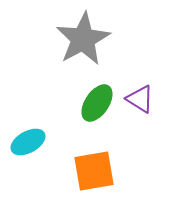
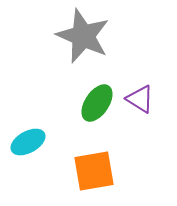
gray star: moved 3 px up; rotated 20 degrees counterclockwise
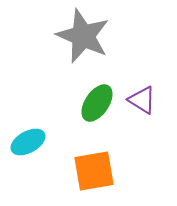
purple triangle: moved 2 px right, 1 px down
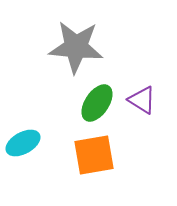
gray star: moved 7 px left, 11 px down; rotated 18 degrees counterclockwise
cyan ellipse: moved 5 px left, 1 px down
orange square: moved 16 px up
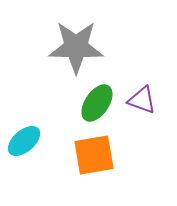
gray star: rotated 4 degrees counterclockwise
purple triangle: rotated 12 degrees counterclockwise
cyan ellipse: moved 1 px right, 2 px up; rotated 12 degrees counterclockwise
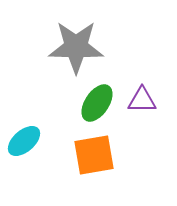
purple triangle: rotated 20 degrees counterclockwise
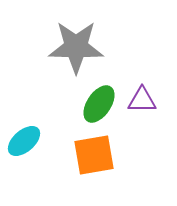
green ellipse: moved 2 px right, 1 px down
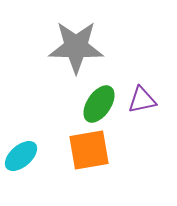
purple triangle: rotated 12 degrees counterclockwise
cyan ellipse: moved 3 px left, 15 px down
orange square: moved 5 px left, 5 px up
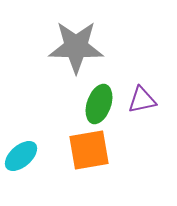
green ellipse: rotated 15 degrees counterclockwise
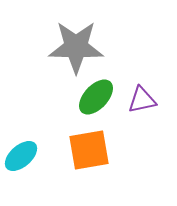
green ellipse: moved 3 px left, 7 px up; rotated 24 degrees clockwise
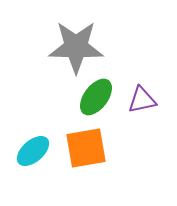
green ellipse: rotated 6 degrees counterclockwise
orange square: moved 3 px left, 2 px up
cyan ellipse: moved 12 px right, 5 px up
